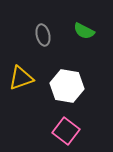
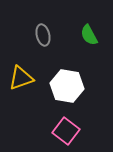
green semicircle: moved 5 px right, 4 px down; rotated 35 degrees clockwise
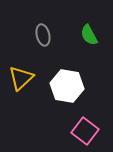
yellow triangle: rotated 24 degrees counterclockwise
pink square: moved 19 px right
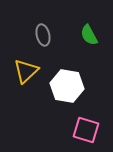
yellow triangle: moved 5 px right, 7 px up
pink square: moved 1 px right, 1 px up; rotated 20 degrees counterclockwise
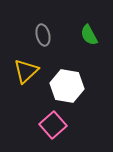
pink square: moved 33 px left, 5 px up; rotated 32 degrees clockwise
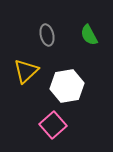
gray ellipse: moved 4 px right
white hexagon: rotated 20 degrees counterclockwise
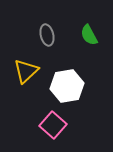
pink square: rotated 8 degrees counterclockwise
